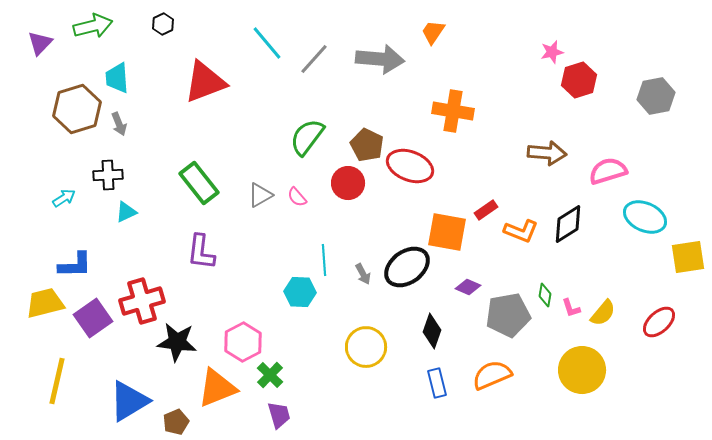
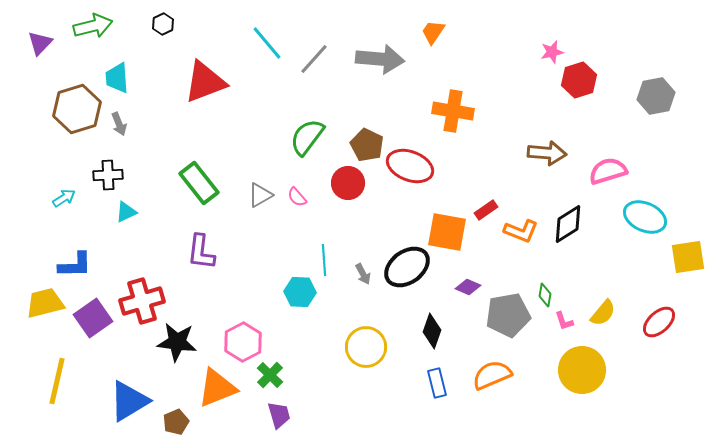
pink L-shape at (571, 308): moved 7 px left, 13 px down
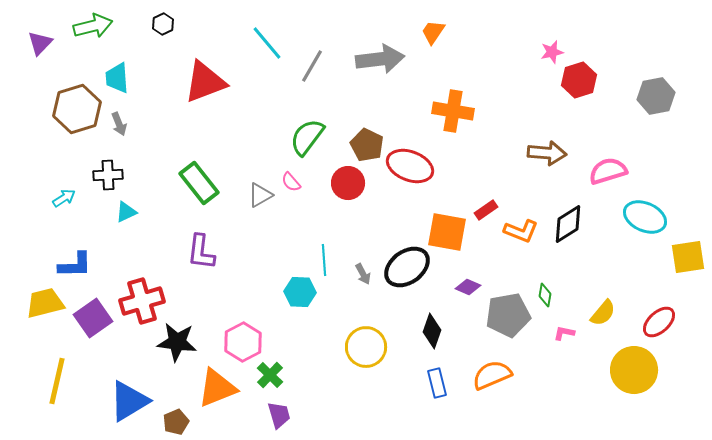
gray line at (314, 59): moved 2 px left, 7 px down; rotated 12 degrees counterclockwise
gray arrow at (380, 59): rotated 12 degrees counterclockwise
pink semicircle at (297, 197): moved 6 px left, 15 px up
pink L-shape at (564, 321): moved 12 px down; rotated 120 degrees clockwise
yellow circle at (582, 370): moved 52 px right
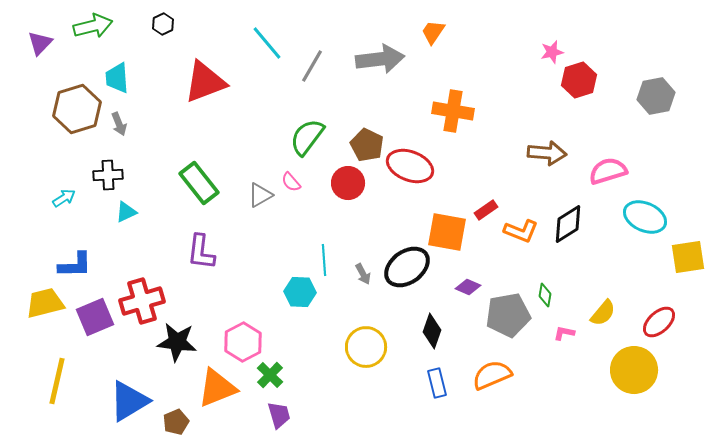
purple square at (93, 318): moved 2 px right, 1 px up; rotated 12 degrees clockwise
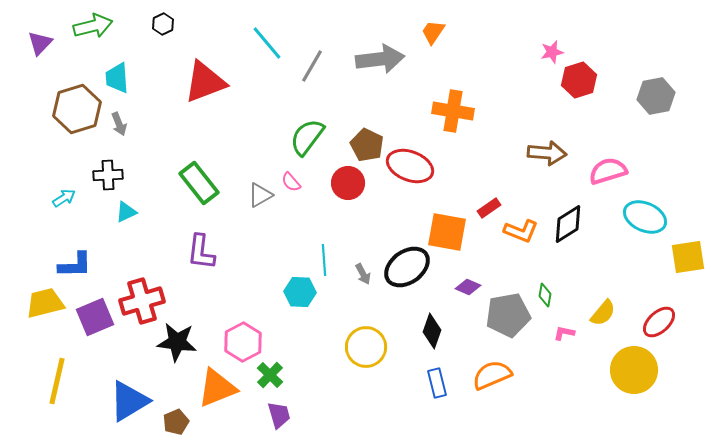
red rectangle at (486, 210): moved 3 px right, 2 px up
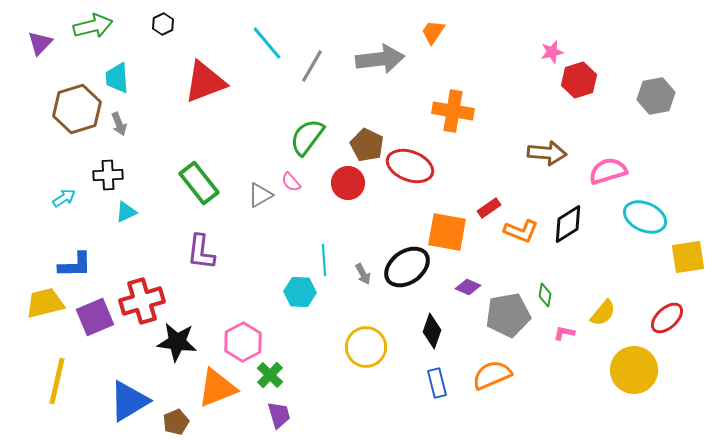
red ellipse at (659, 322): moved 8 px right, 4 px up
